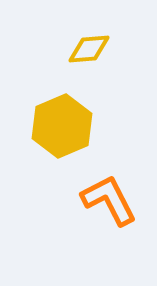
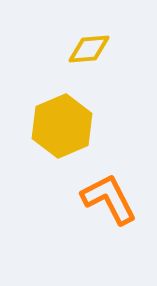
orange L-shape: moved 1 px up
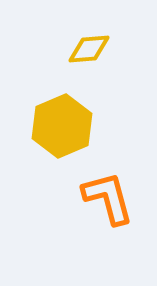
orange L-shape: moved 1 px left, 1 px up; rotated 12 degrees clockwise
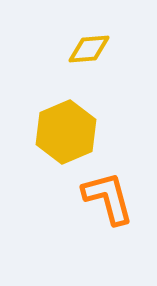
yellow hexagon: moved 4 px right, 6 px down
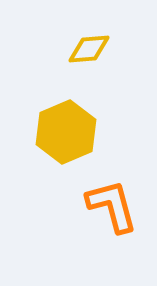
orange L-shape: moved 4 px right, 8 px down
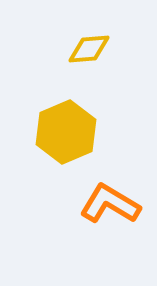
orange L-shape: moved 2 px left, 2 px up; rotated 44 degrees counterclockwise
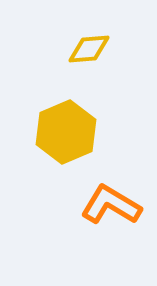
orange L-shape: moved 1 px right, 1 px down
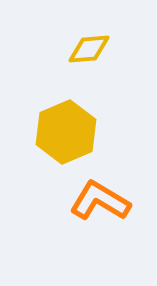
orange L-shape: moved 11 px left, 4 px up
